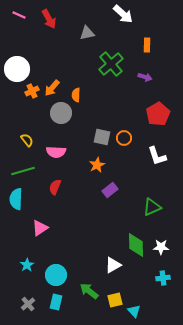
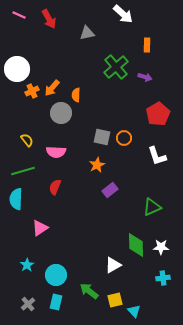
green cross: moved 5 px right, 3 px down
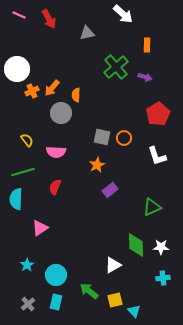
green line: moved 1 px down
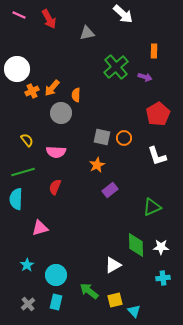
orange rectangle: moved 7 px right, 6 px down
pink triangle: rotated 18 degrees clockwise
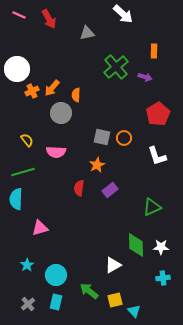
red semicircle: moved 24 px right, 1 px down; rotated 14 degrees counterclockwise
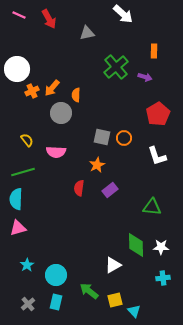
green triangle: rotated 30 degrees clockwise
pink triangle: moved 22 px left
